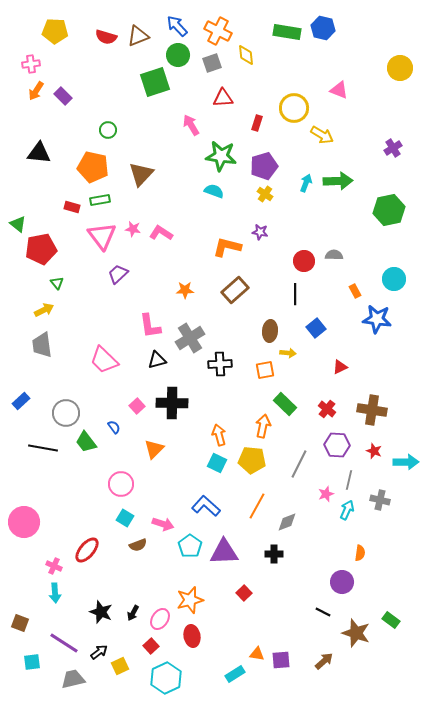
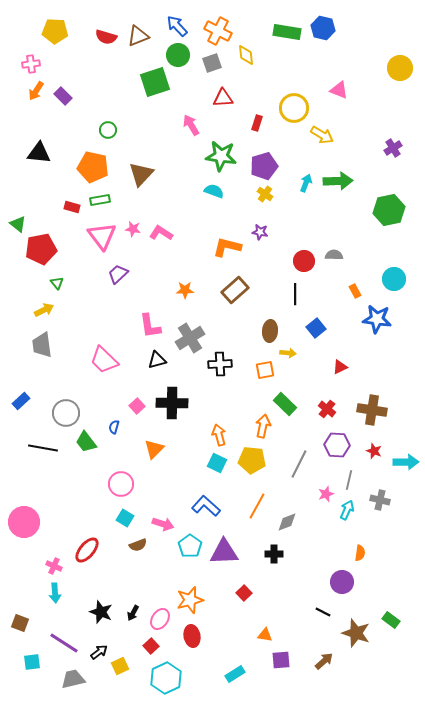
blue semicircle at (114, 427): rotated 128 degrees counterclockwise
orange triangle at (257, 654): moved 8 px right, 19 px up
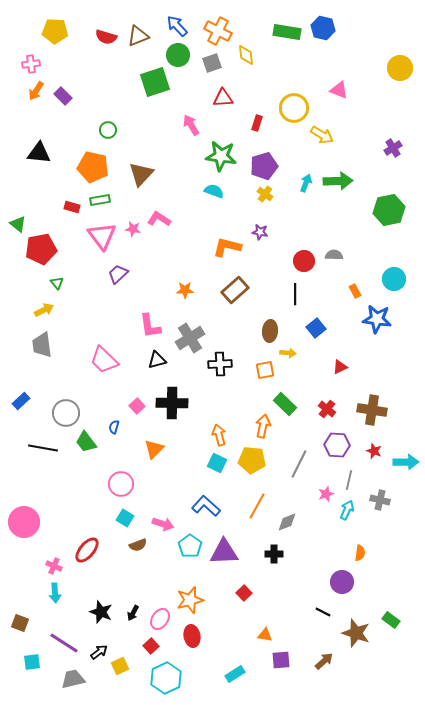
pink L-shape at (161, 233): moved 2 px left, 14 px up
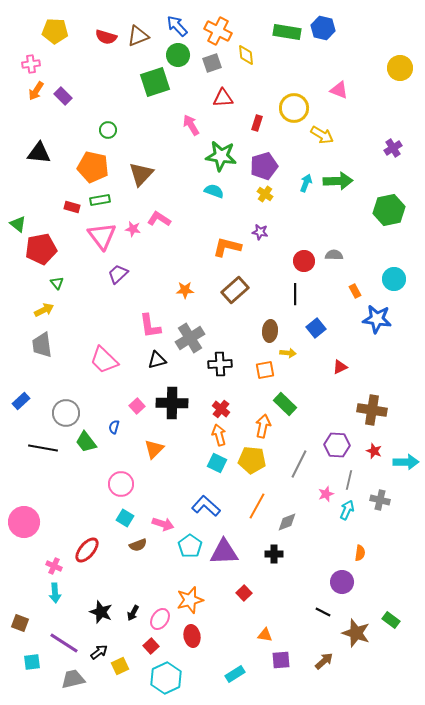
red cross at (327, 409): moved 106 px left
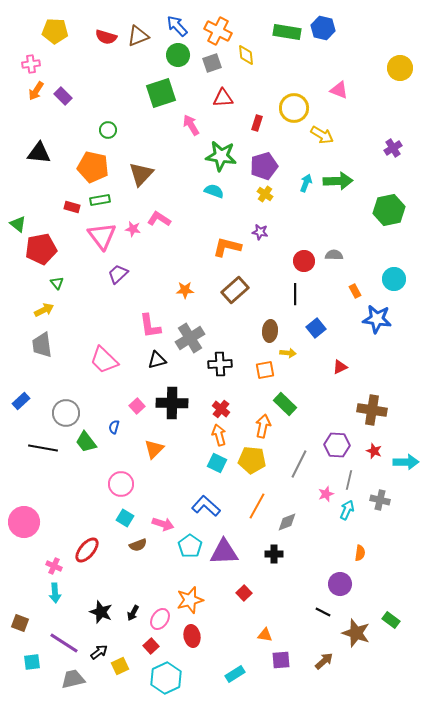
green square at (155, 82): moved 6 px right, 11 px down
purple circle at (342, 582): moved 2 px left, 2 px down
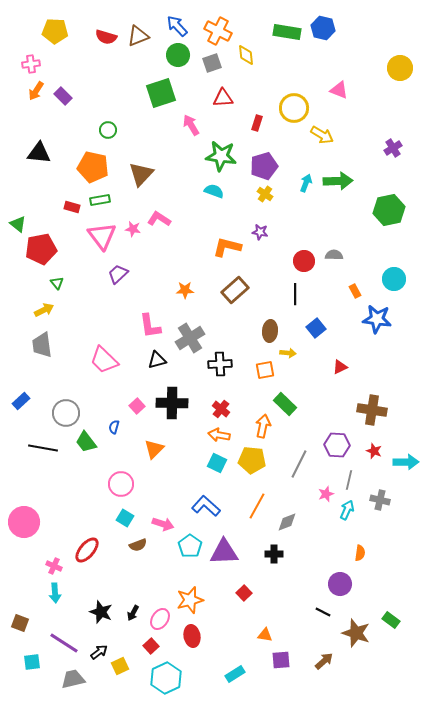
orange arrow at (219, 435): rotated 65 degrees counterclockwise
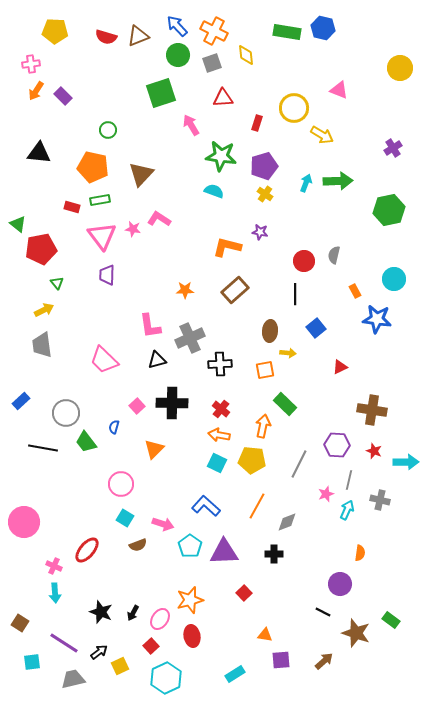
orange cross at (218, 31): moved 4 px left
gray semicircle at (334, 255): rotated 78 degrees counterclockwise
purple trapezoid at (118, 274): moved 11 px left, 1 px down; rotated 45 degrees counterclockwise
gray cross at (190, 338): rotated 8 degrees clockwise
brown square at (20, 623): rotated 12 degrees clockwise
